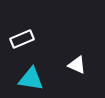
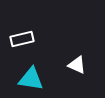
white rectangle: rotated 10 degrees clockwise
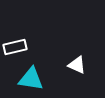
white rectangle: moved 7 px left, 8 px down
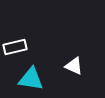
white triangle: moved 3 px left, 1 px down
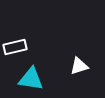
white triangle: moved 5 px right; rotated 42 degrees counterclockwise
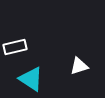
cyan triangle: rotated 24 degrees clockwise
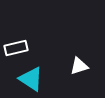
white rectangle: moved 1 px right, 1 px down
